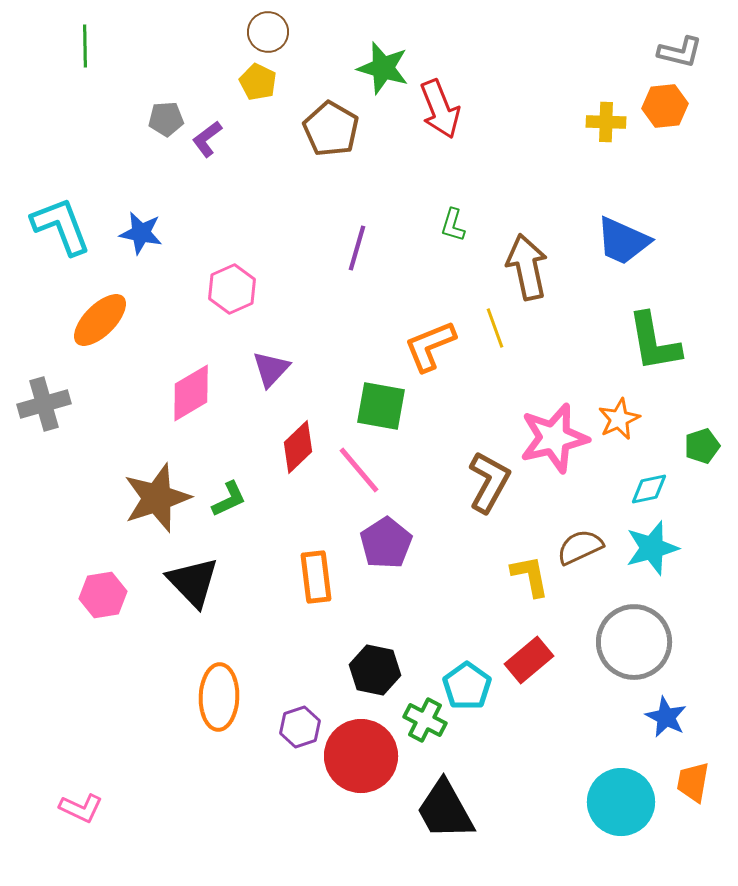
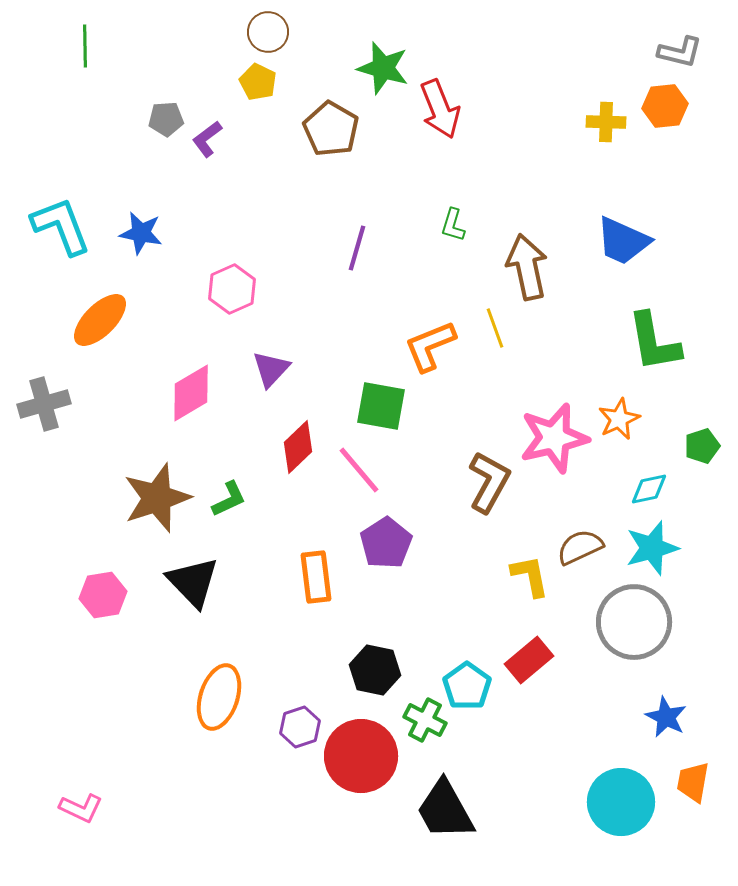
gray circle at (634, 642): moved 20 px up
orange ellipse at (219, 697): rotated 16 degrees clockwise
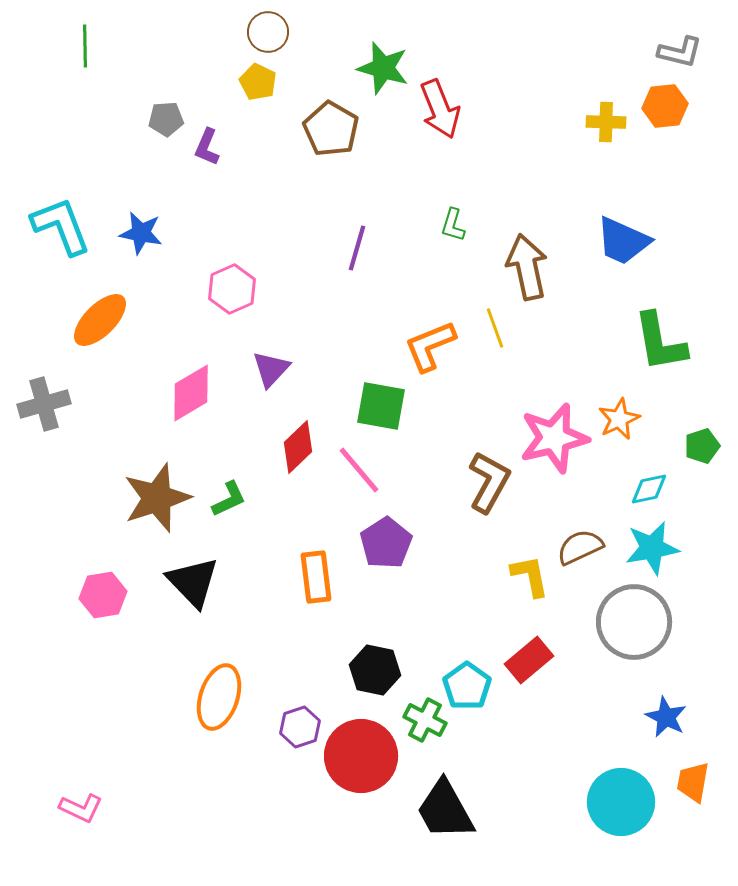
purple L-shape at (207, 139): moved 8 px down; rotated 30 degrees counterclockwise
green L-shape at (654, 342): moved 6 px right
cyan star at (652, 548): rotated 6 degrees clockwise
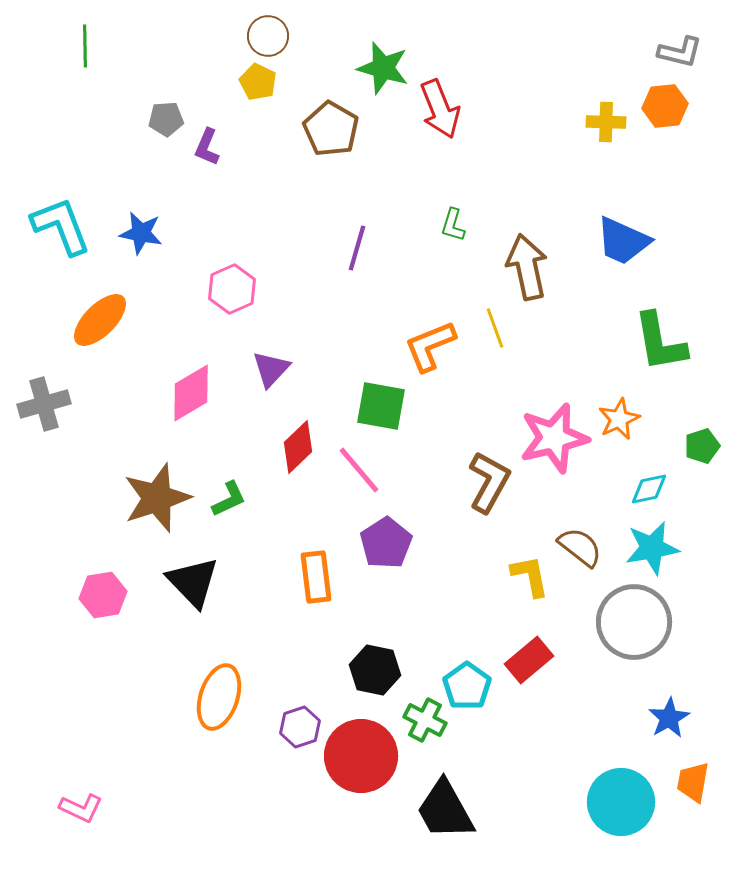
brown circle at (268, 32): moved 4 px down
brown semicircle at (580, 547): rotated 63 degrees clockwise
blue star at (666, 717): moved 3 px right, 1 px down; rotated 15 degrees clockwise
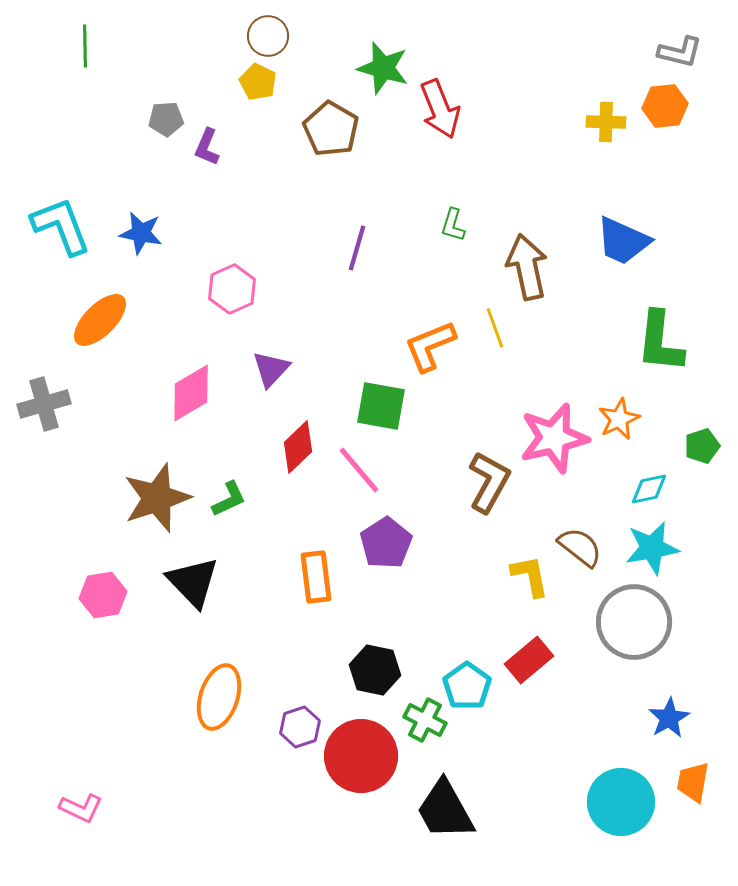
green L-shape at (660, 342): rotated 16 degrees clockwise
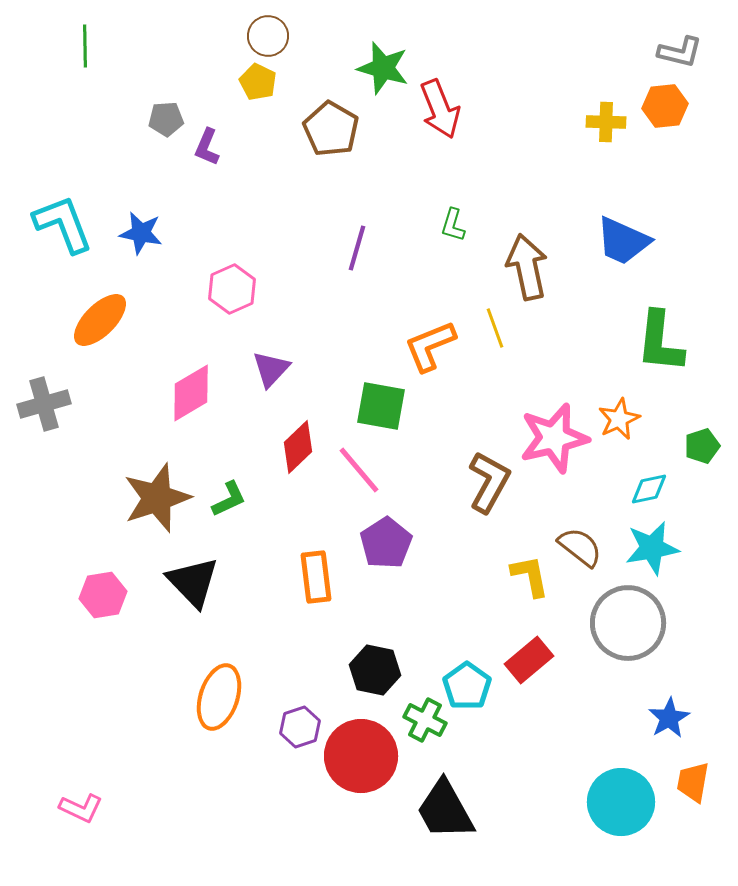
cyan L-shape at (61, 226): moved 2 px right, 2 px up
gray circle at (634, 622): moved 6 px left, 1 px down
